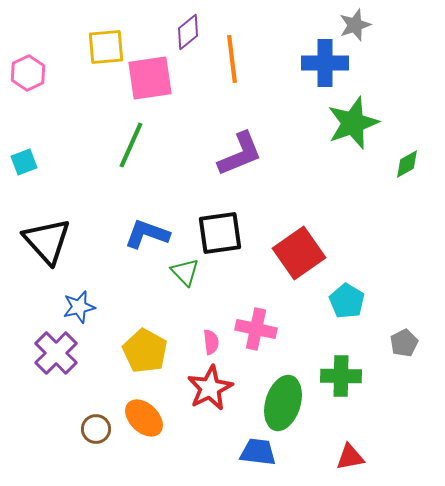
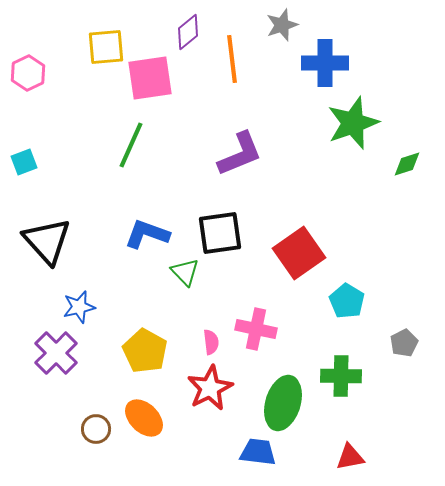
gray star: moved 73 px left
green diamond: rotated 12 degrees clockwise
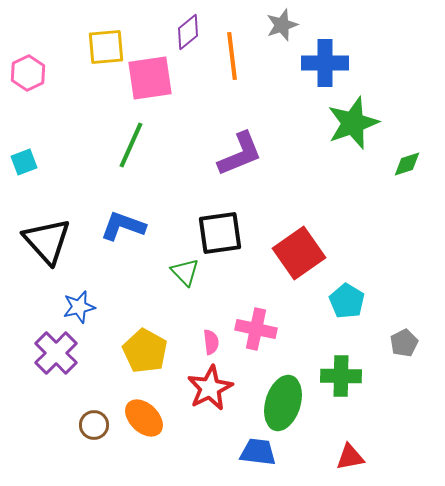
orange line: moved 3 px up
blue L-shape: moved 24 px left, 8 px up
brown circle: moved 2 px left, 4 px up
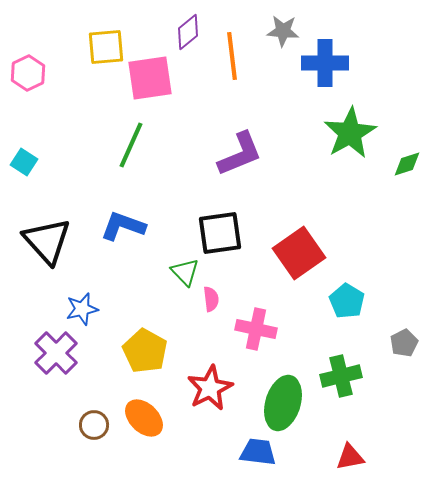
gray star: moved 1 px right, 6 px down; rotated 24 degrees clockwise
green star: moved 3 px left, 10 px down; rotated 10 degrees counterclockwise
cyan square: rotated 36 degrees counterclockwise
blue star: moved 3 px right, 2 px down
pink semicircle: moved 43 px up
green cross: rotated 15 degrees counterclockwise
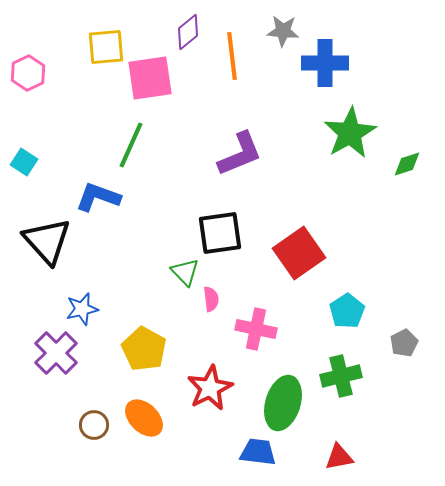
blue L-shape: moved 25 px left, 29 px up
cyan pentagon: moved 10 px down; rotated 8 degrees clockwise
yellow pentagon: moved 1 px left, 2 px up
red triangle: moved 11 px left
